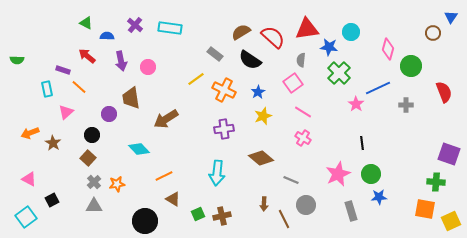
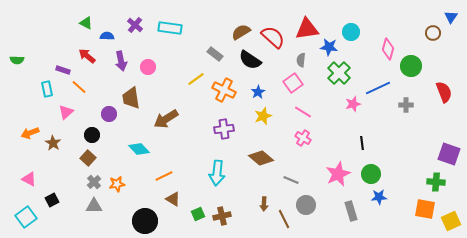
pink star at (356, 104): moved 3 px left; rotated 21 degrees clockwise
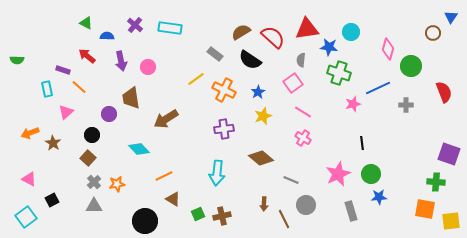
green cross at (339, 73): rotated 25 degrees counterclockwise
yellow square at (451, 221): rotated 18 degrees clockwise
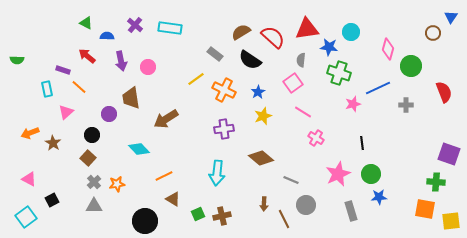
pink cross at (303, 138): moved 13 px right
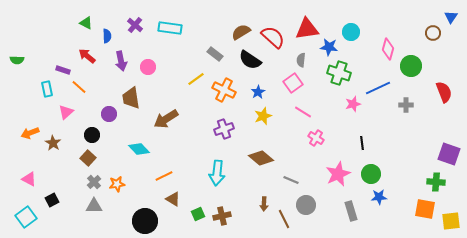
blue semicircle at (107, 36): rotated 88 degrees clockwise
purple cross at (224, 129): rotated 12 degrees counterclockwise
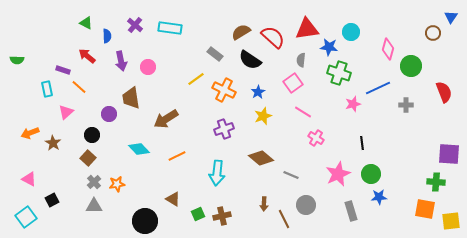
purple square at (449, 154): rotated 15 degrees counterclockwise
orange line at (164, 176): moved 13 px right, 20 px up
gray line at (291, 180): moved 5 px up
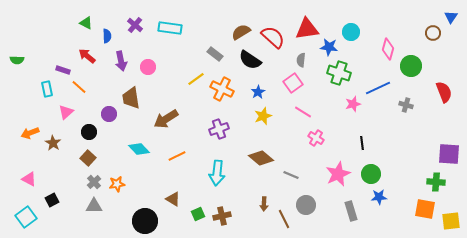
orange cross at (224, 90): moved 2 px left, 1 px up
gray cross at (406, 105): rotated 16 degrees clockwise
purple cross at (224, 129): moved 5 px left
black circle at (92, 135): moved 3 px left, 3 px up
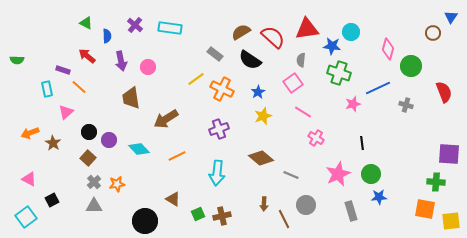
blue star at (329, 47): moved 3 px right, 1 px up
purple circle at (109, 114): moved 26 px down
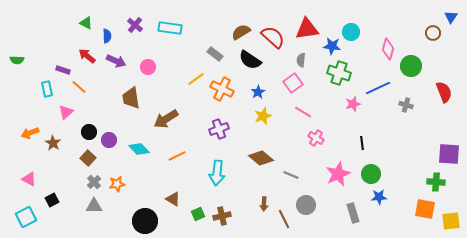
purple arrow at (121, 61): moved 5 px left; rotated 54 degrees counterclockwise
gray rectangle at (351, 211): moved 2 px right, 2 px down
cyan square at (26, 217): rotated 10 degrees clockwise
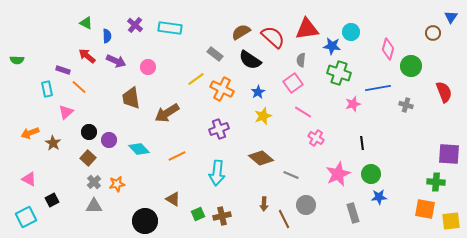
blue line at (378, 88): rotated 15 degrees clockwise
brown arrow at (166, 119): moved 1 px right, 6 px up
